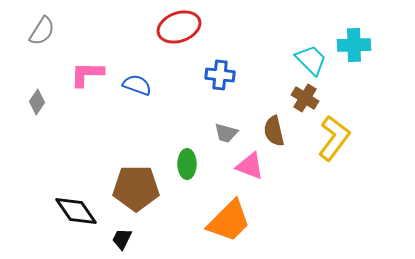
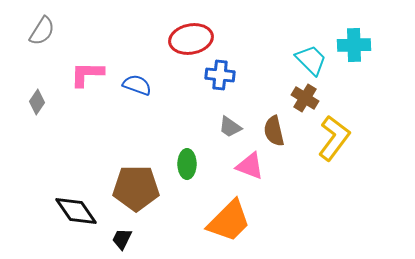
red ellipse: moved 12 px right, 12 px down; rotated 9 degrees clockwise
gray trapezoid: moved 4 px right, 6 px up; rotated 20 degrees clockwise
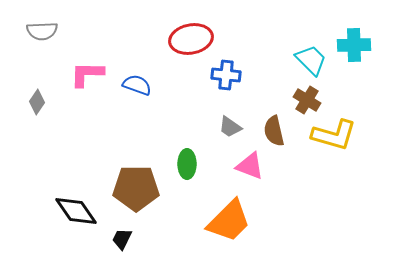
gray semicircle: rotated 56 degrees clockwise
blue cross: moved 6 px right
brown cross: moved 2 px right, 2 px down
yellow L-shape: moved 3 px up; rotated 69 degrees clockwise
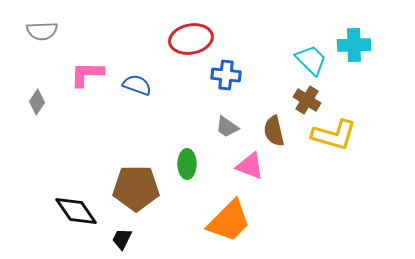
gray trapezoid: moved 3 px left
